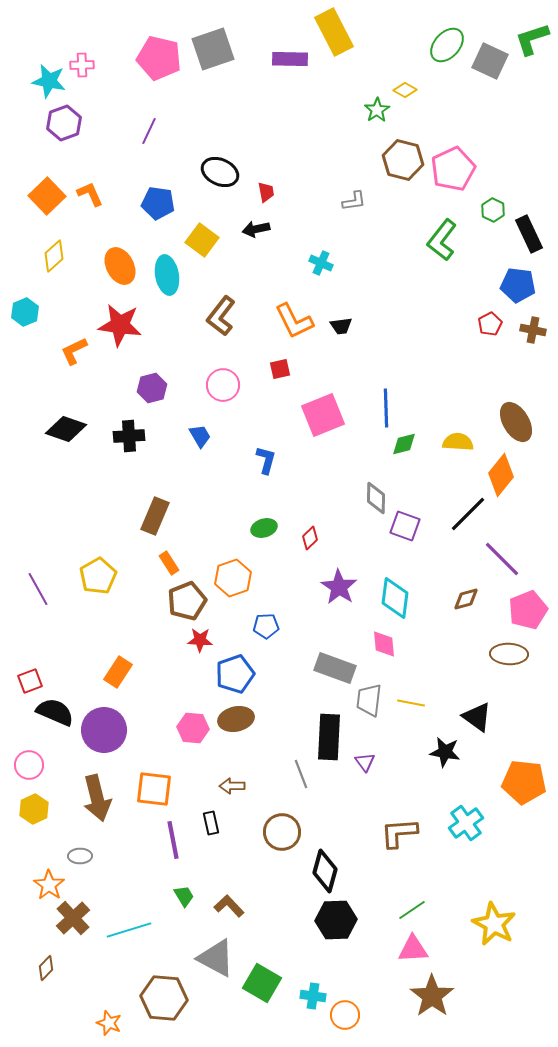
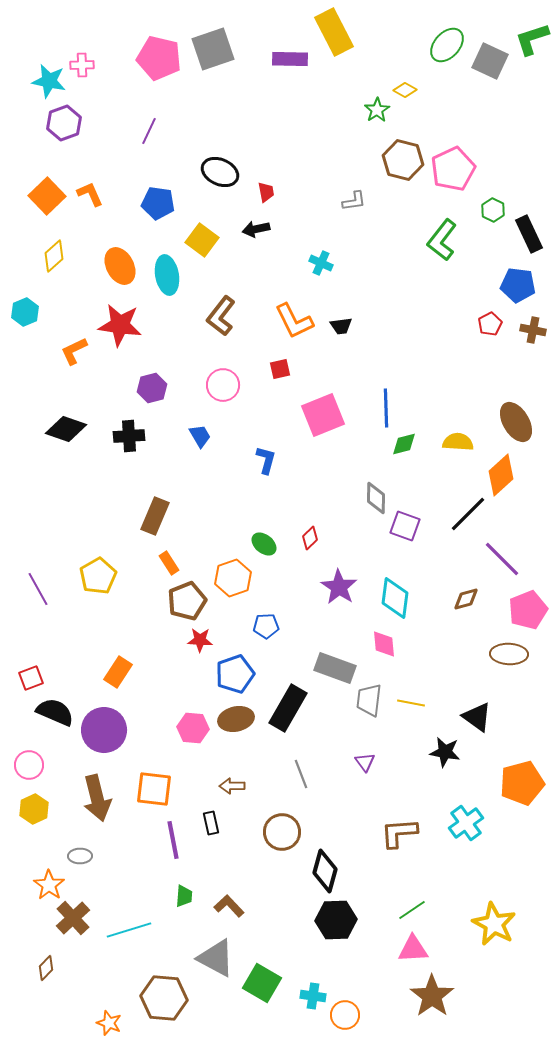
orange diamond at (501, 475): rotated 9 degrees clockwise
green ellipse at (264, 528): moved 16 px down; rotated 55 degrees clockwise
red square at (30, 681): moved 1 px right, 3 px up
black rectangle at (329, 737): moved 41 px left, 29 px up; rotated 27 degrees clockwise
orange pentagon at (524, 782): moved 2 px left, 1 px down; rotated 21 degrees counterclockwise
green trapezoid at (184, 896): rotated 35 degrees clockwise
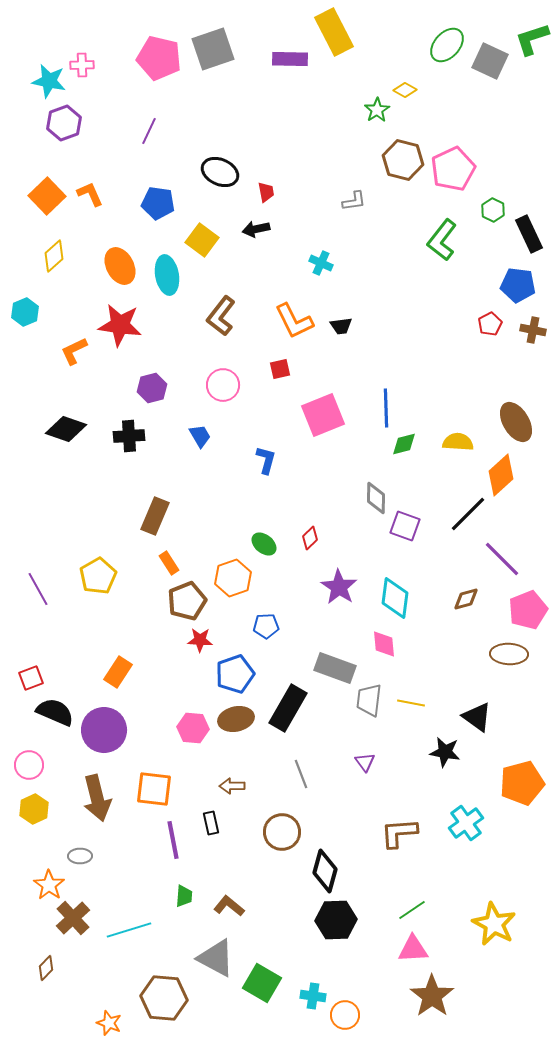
brown L-shape at (229, 906): rotated 8 degrees counterclockwise
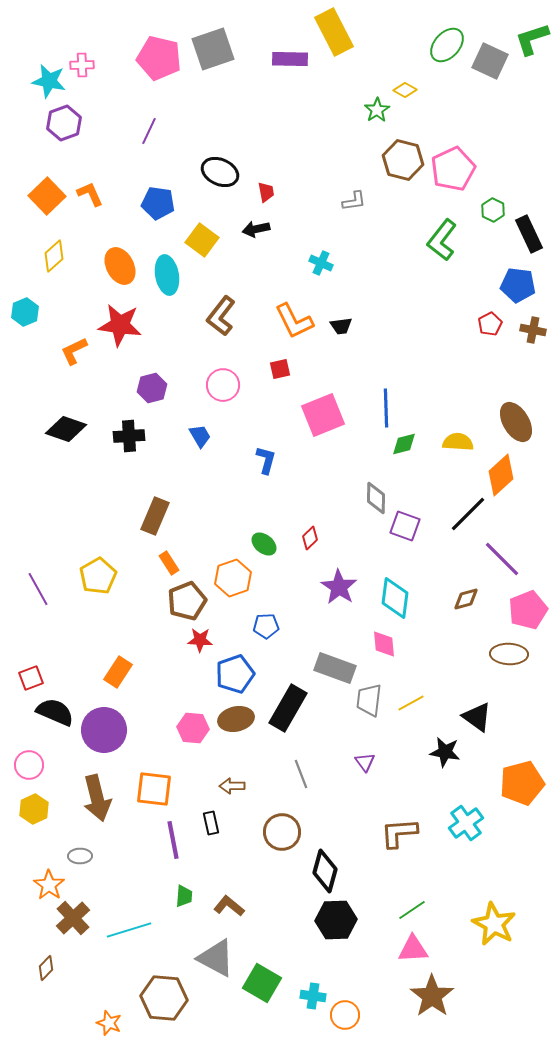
yellow line at (411, 703): rotated 40 degrees counterclockwise
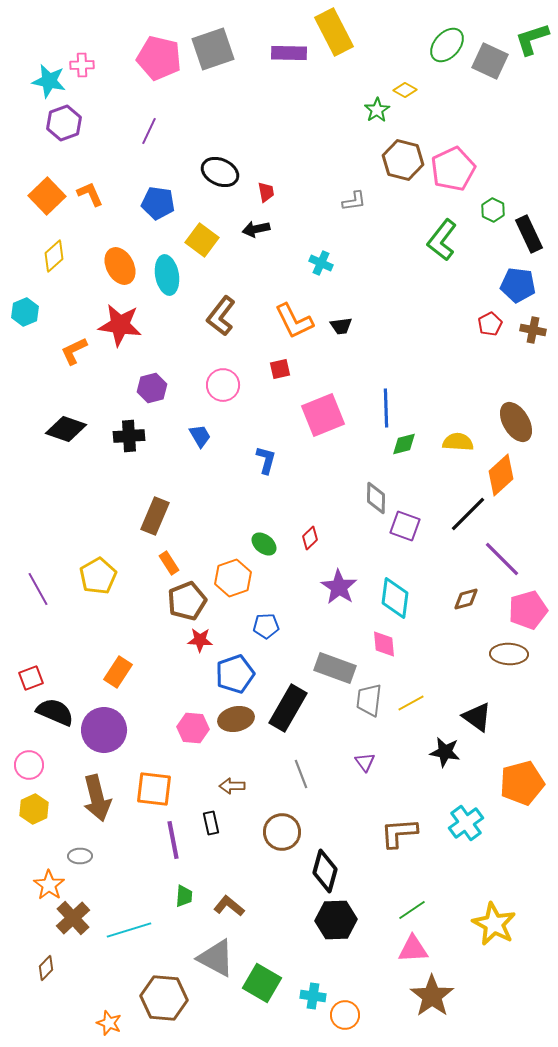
purple rectangle at (290, 59): moved 1 px left, 6 px up
pink pentagon at (528, 610): rotated 6 degrees clockwise
